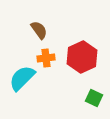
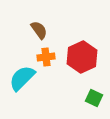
orange cross: moved 1 px up
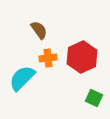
orange cross: moved 2 px right, 1 px down
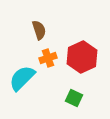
brown semicircle: rotated 18 degrees clockwise
orange cross: rotated 12 degrees counterclockwise
green square: moved 20 px left
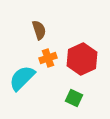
red hexagon: moved 2 px down
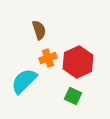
red hexagon: moved 4 px left, 3 px down
cyan semicircle: moved 2 px right, 3 px down
green square: moved 1 px left, 2 px up
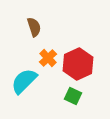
brown semicircle: moved 5 px left, 3 px up
orange cross: rotated 24 degrees counterclockwise
red hexagon: moved 2 px down
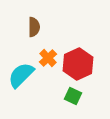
brown semicircle: rotated 18 degrees clockwise
cyan semicircle: moved 3 px left, 6 px up
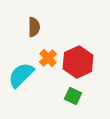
red hexagon: moved 2 px up
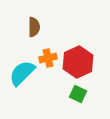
orange cross: rotated 30 degrees clockwise
cyan semicircle: moved 1 px right, 2 px up
green square: moved 5 px right, 2 px up
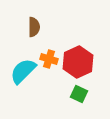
orange cross: moved 1 px right, 1 px down; rotated 30 degrees clockwise
cyan semicircle: moved 1 px right, 2 px up
green square: moved 1 px right
